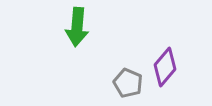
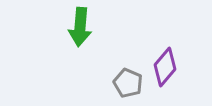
green arrow: moved 3 px right
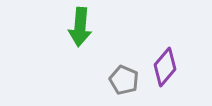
gray pentagon: moved 4 px left, 3 px up
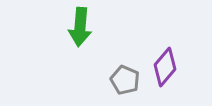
gray pentagon: moved 1 px right
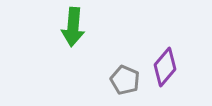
green arrow: moved 7 px left
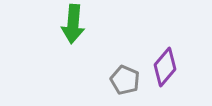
green arrow: moved 3 px up
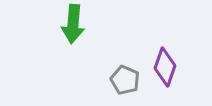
purple diamond: rotated 21 degrees counterclockwise
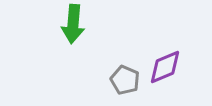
purple diamond: rotated 48 degrees clockwise
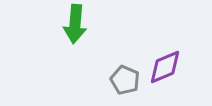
green arrow: moved 2 px right
